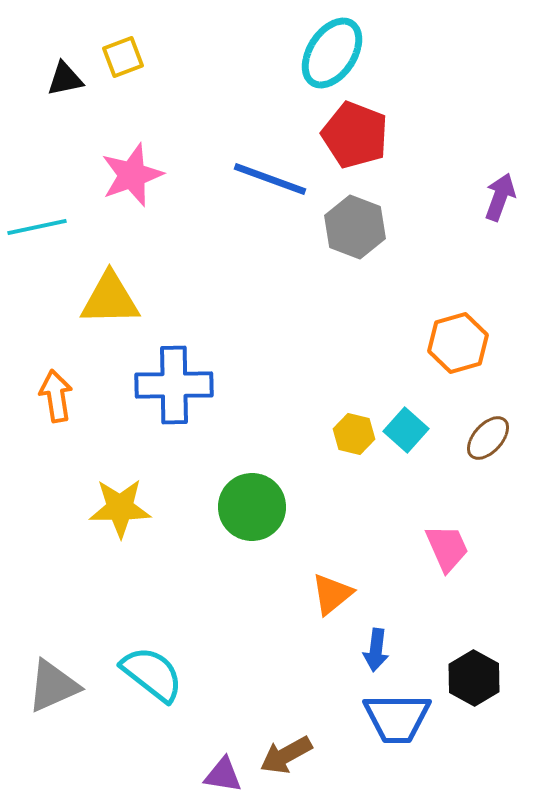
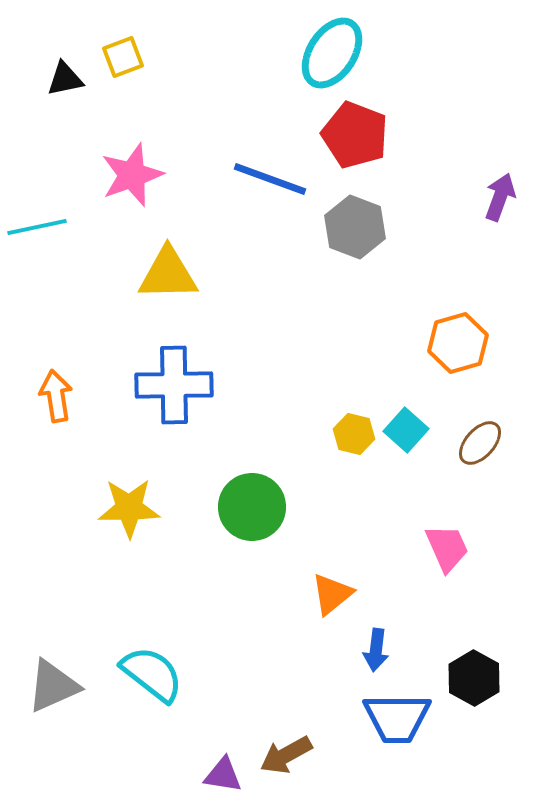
yellow triangle: moved 58 px right, 25 px up
brown ellipse: moved 8 px left, 5 px down
yellow star: moved 9 px right
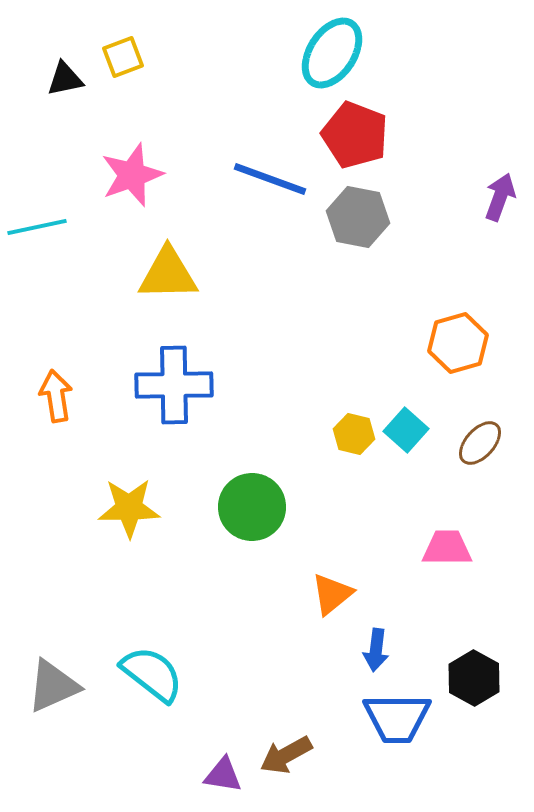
gray hexagon: moved 3 px right, 10 px up; rotated 10 degrees counterclockwise
pink trapezoid: rotated 66 degrees counterclockwise
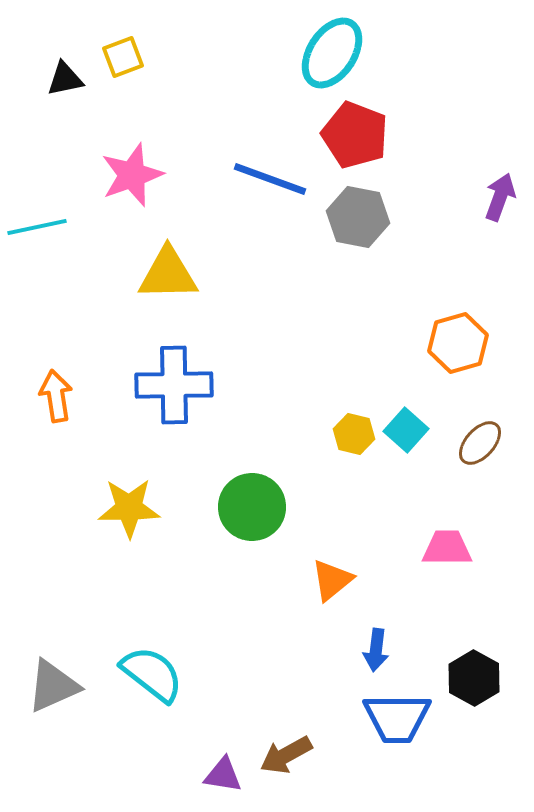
orange triangle: moved 14 px up
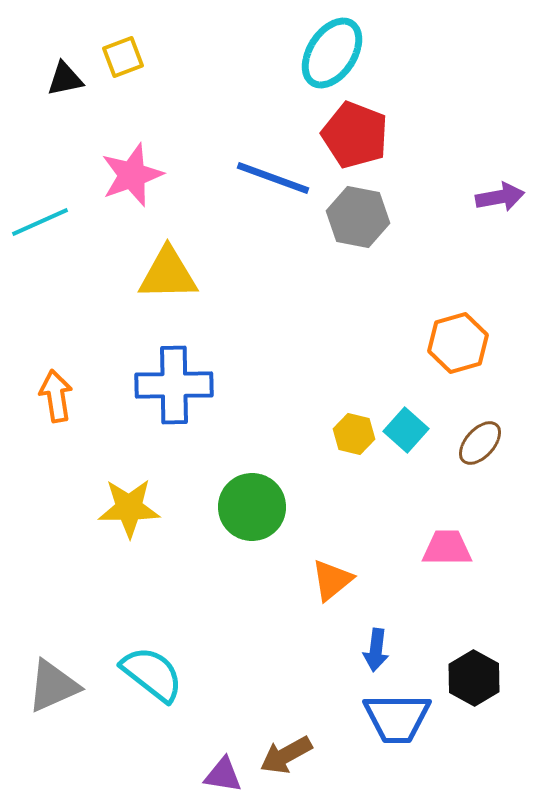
blue line: moved 3 px right, 1 px up
purple arrow: rotated 60 degrees clockwise
cyan line: moved 3 px right, 5 px up; rotated 12 degrees counterclockwise
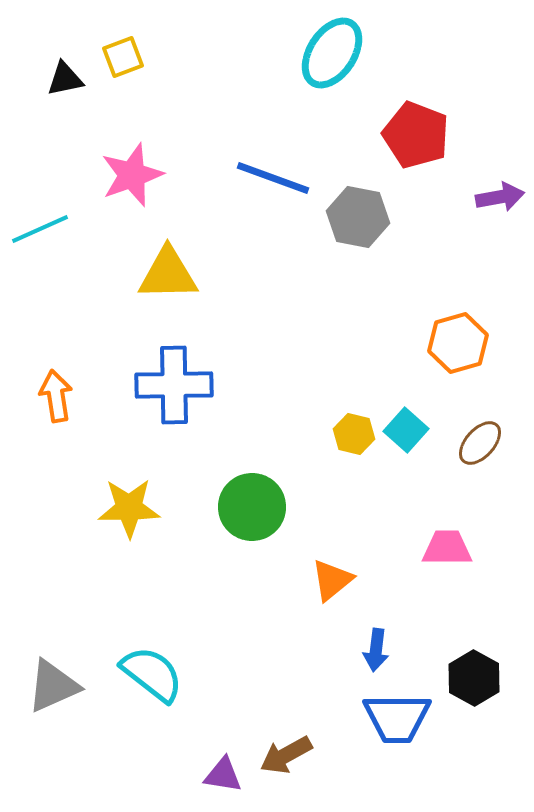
red pentagon: moved 61 px right
cyan line: moved 7 px down
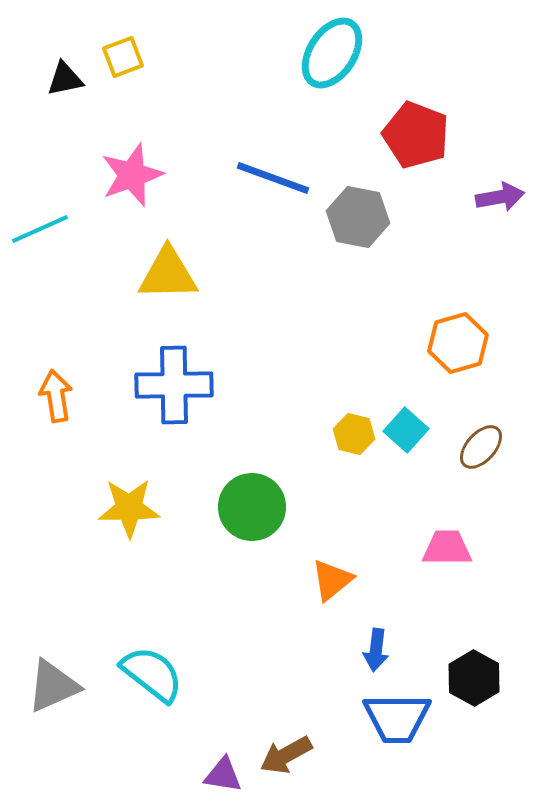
brown ellipse: moved 1 px right, 4 px down
